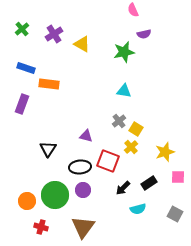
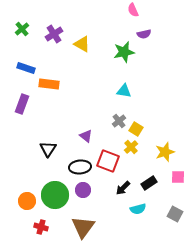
purple triangle: rotated 24 degrees clockwise
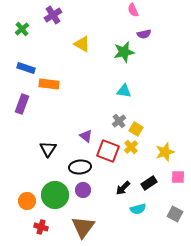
purple cross: moved 1 px left, 19 px up
red square: moved 10 px up
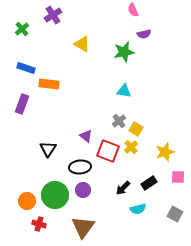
red cross: moved 2 px left, 3 px up
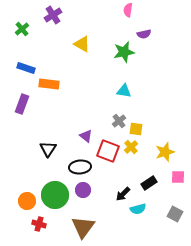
pink semicircle: moved 5 px left; rotated 32 degrees clockwise
yellow square: rotated 24 degrees counterclockwise
black arrow: moved 6 px down
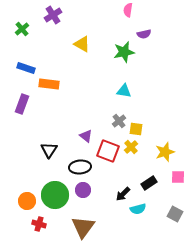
black triangle: moved 1 px right, 1 px down
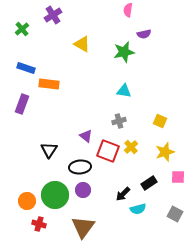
gray cross: rotated 24 degrees clockwise
yellow square: moved 24 px right, 8 px up; rotated 16 degrees clockwise
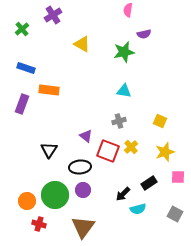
orange rectangle: moved 6 px down
